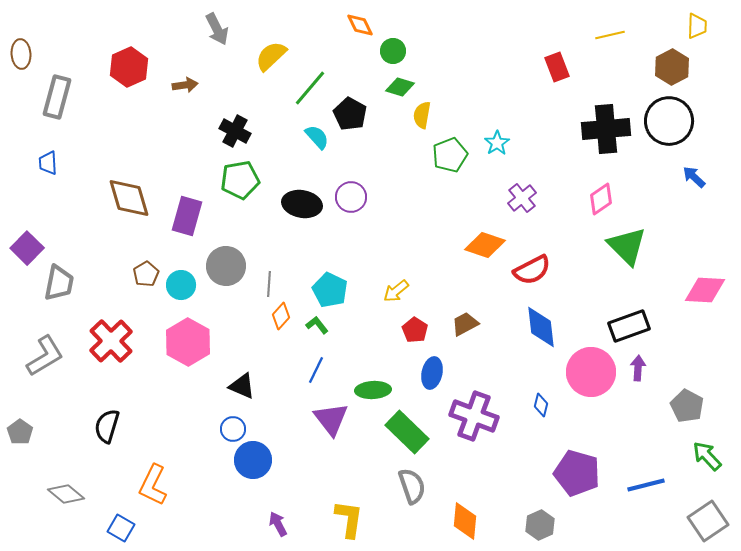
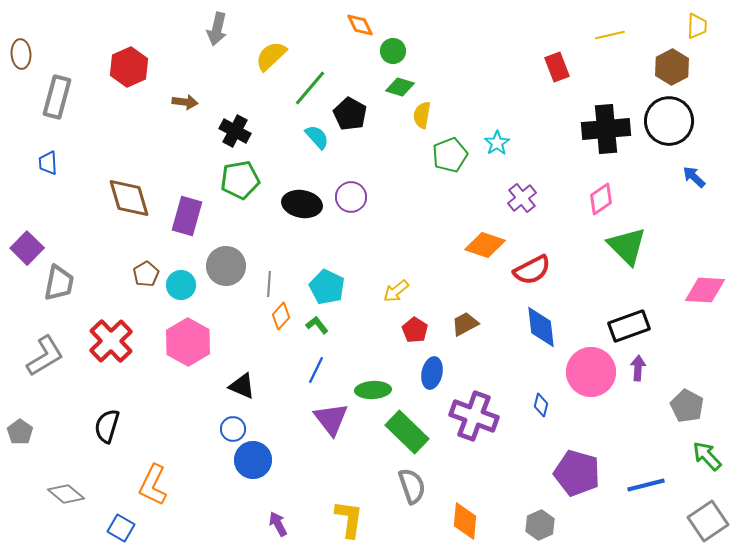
gray arrow at (217, 29): rotated 40 degrees clockwise
brown arrow at (185, 85): moved 17 px down; rotated 15 degrees clockwise
cyan pentagon at (330, 290): moved 3 px left, 3 px up
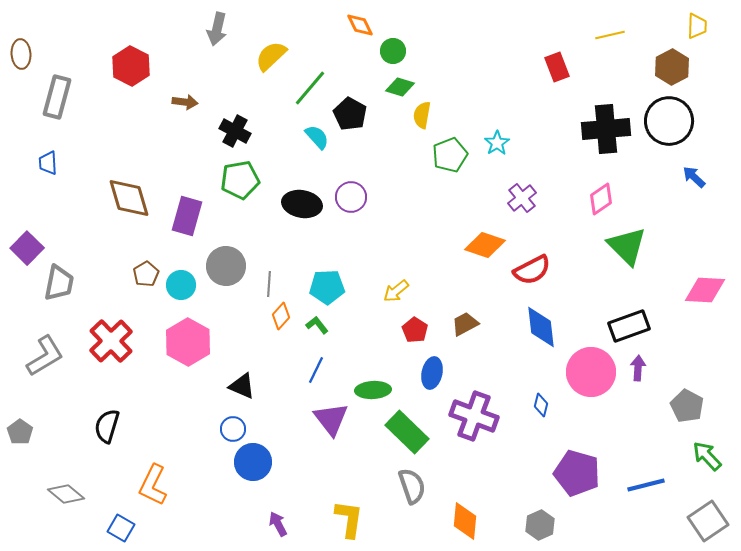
red hexagon at (129, 67): moved 2 px right, 1 px up; rotated 9 degrees counterclockwise
cyan pentagon at (327, 287): rotated 28 degrees counterclockwise
blue circle at (253, 460): moved 2 px down
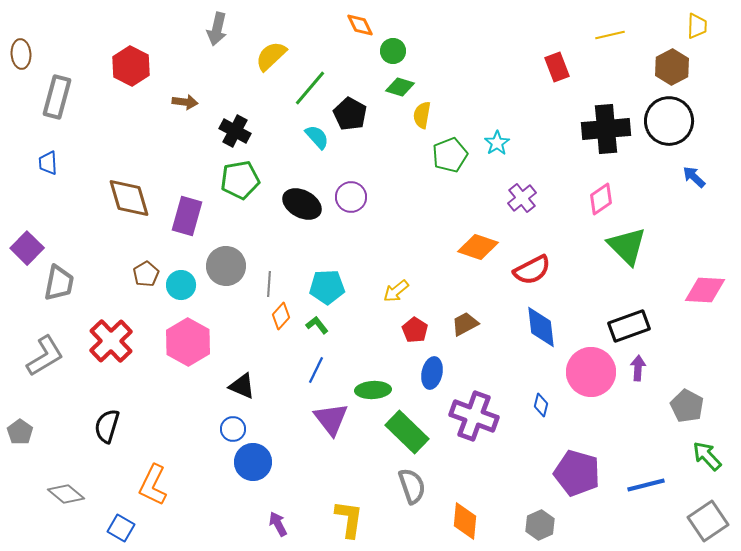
black ellipse at (302, 204): rotated 18 degrees clockwise
orange diamond at (485, 245): moved 7 px left, 2 px down
